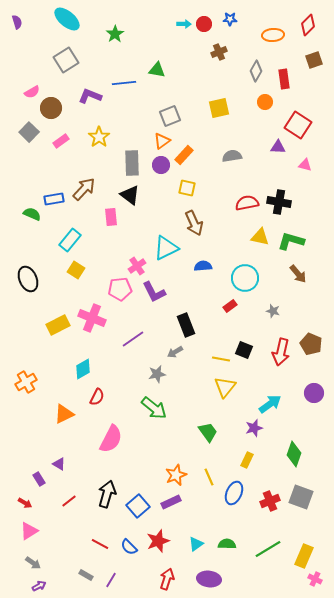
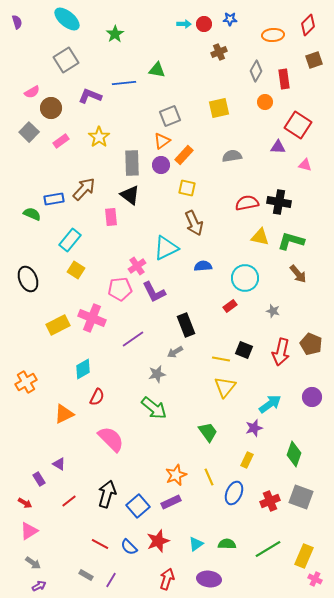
purple circle at (314, 393): moved 2 px left, 4 px down
pink semicircle at (111, 439): rotated 72 degrees counterclockwise
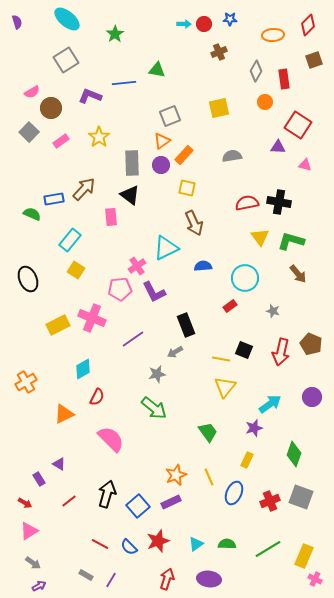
yellow triangle at (260, 237): rotated 42 degrees clockwise
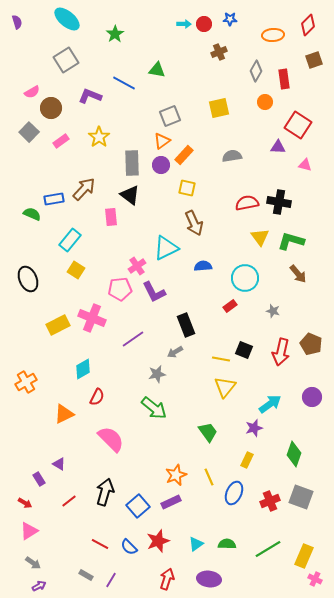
blue line at (124, 83): rotated 35 degrees clockwise
black arrow at (107, 494): moved 2 px left, 2 px up
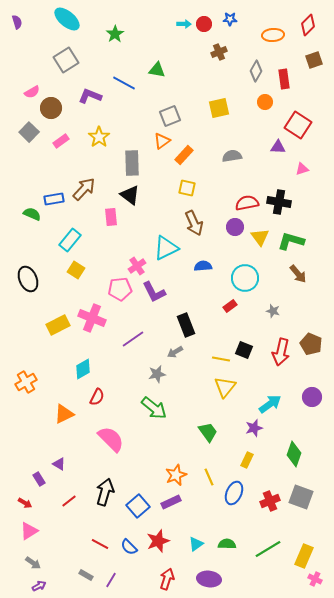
purple circle at (161, 165): moved 74 px right, 62 px down
pink triangle at (305, 165): moved 3 px left, 4 px down; rotated 32 degrees counterclockwise
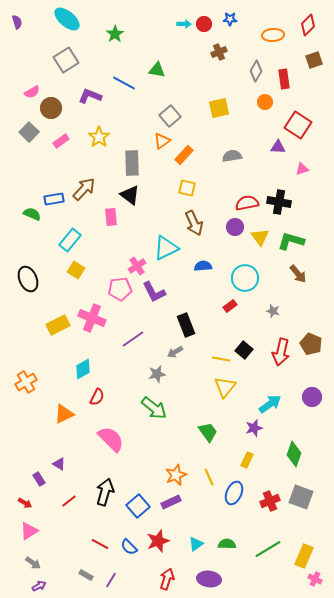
gray square at (170, 116): rotated 20 degrees counterclockwise
black square at (244, 350): rotated 18 degrees clockwise
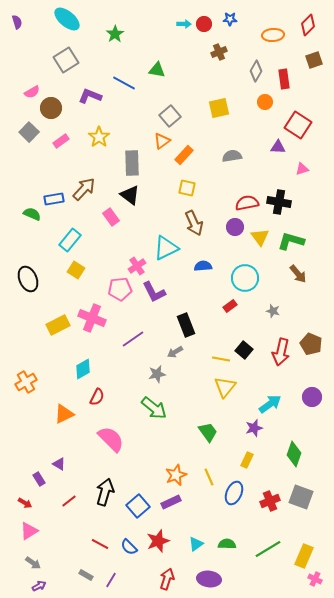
pink rectangle at (111, 217): rotated 30 degrees counterclockwise
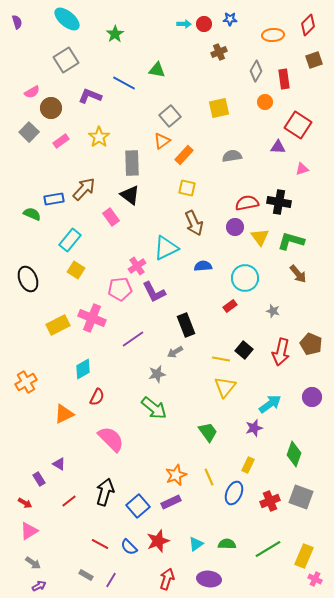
yellow rectangle at (247, 460): moved 1 px right, 5 px down
